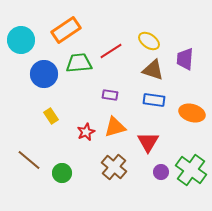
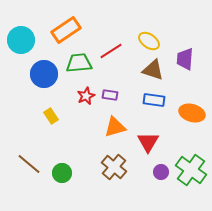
red star: moved 36 px up
brown line: moved 4 px down
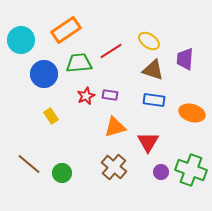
green cross: rotated 16 degrees counterclockwise
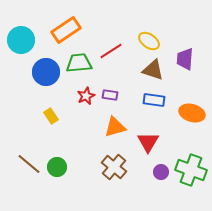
blue circle: moved 2 px right, 2 px up
green circle: moved 5 px left, 6 px up
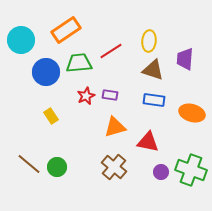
yellow ellipse: rotated 60 degrees clockwise
red triangle: rotated 50 degrees counterclockwise
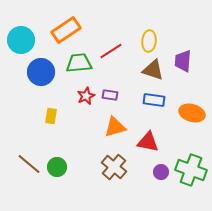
purple trapezoid: moved 2 px left, 2 px down
blue circle: moved 5 px left
yellow rectangle: rotated 42 degrees clockwise
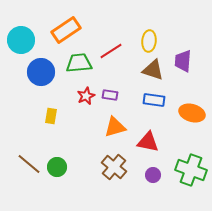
purple circle: moved 8 px left, 3 px down
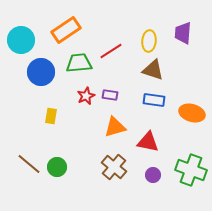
purple trapezoid: moved 28 px up
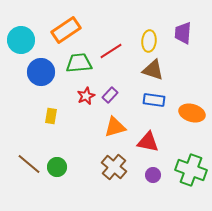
purple rectangle: rotated 56 degrees counterclockwise
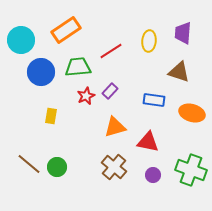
green trapezoid: moved 1 px left, 4 px down
brown triangle: moved 26 px right, 2 px down
purple rectangle: moved 4 px up
